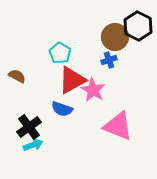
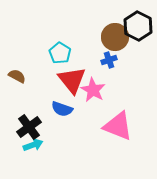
red triangle: rotated 40 degrees counterclockwise
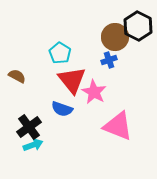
pink star: moved 1 px right, 2 px down
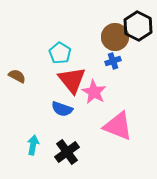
blue cross: moved 4 px right, 1 px down
black cross: moved 38 px right, 25 px down
cyan arrow: rotated 60 degrees counterclockwise
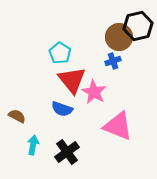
black hexagon: rotated 20 degrees clockwise
brown circle: moved 4 px right
brown semicircle: moved 40 px down
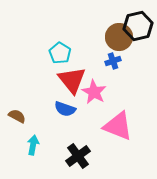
blue semicircle: moved 3 px right
black cross: moved 11 px right, 4 px down
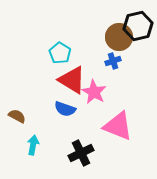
red triangle: rotated 20 degrees counterclockwise
black cross: moved 3 px right, 3 px up; rotated 10 degrees clockwise
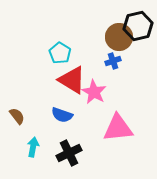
blue semicircle: moved 3 px left, 6 px down
brown semicircle: rotated 24 degrees clockwise
pink triangle: moved 2 px down; rotated 28 degrees counterclockwise
cyan arrow: moved 2 px down
black cross: moved 12 px left
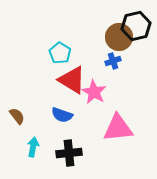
black hexagon: moved 2 px left
black cross: rotated 20 degrees clockwise
